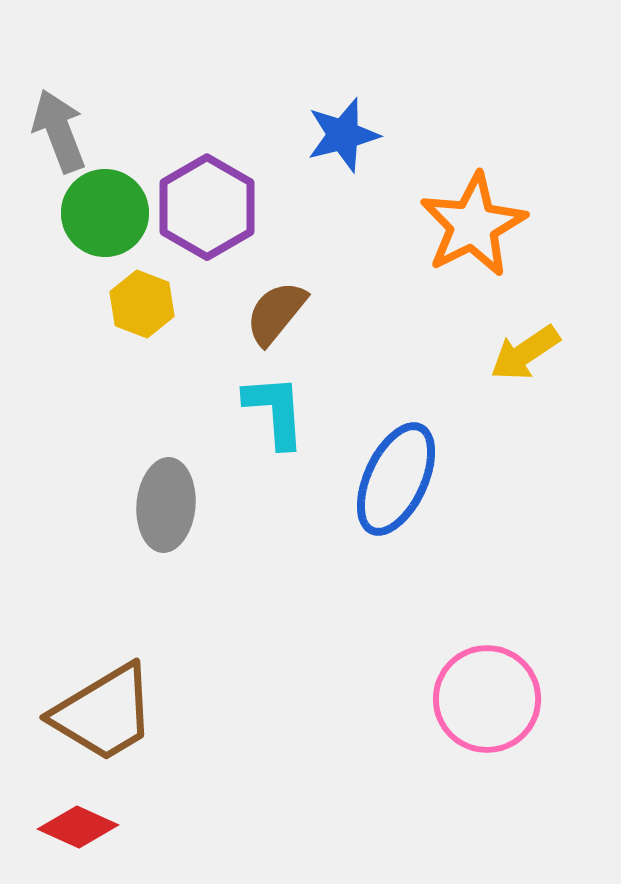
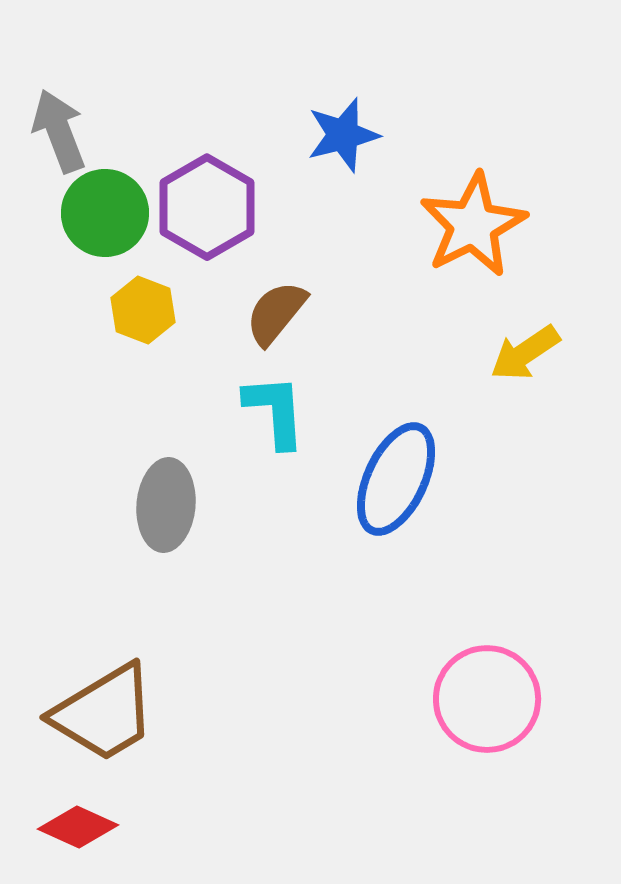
yellow hexagon: moved 1 px right, 6 px down
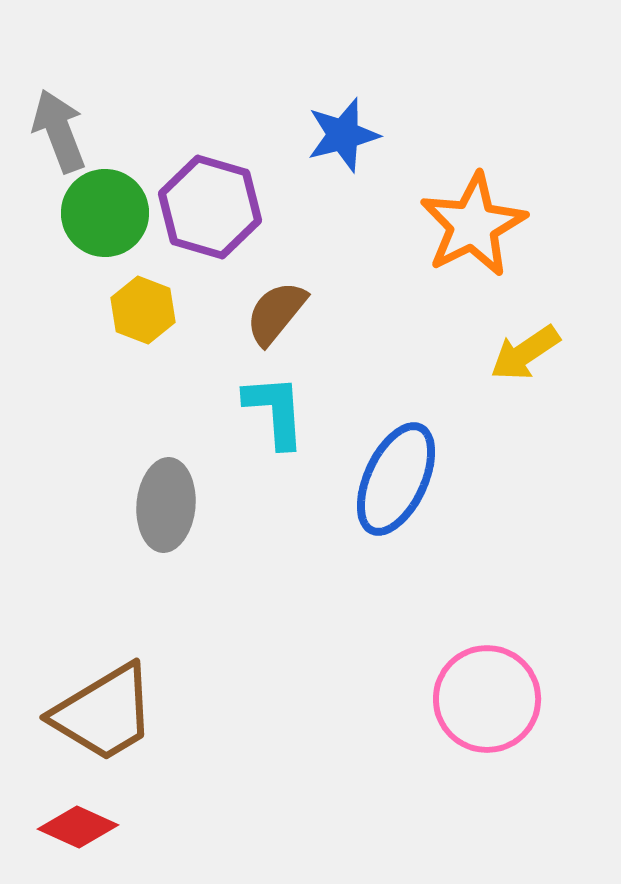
purple hexagon: moved 3 px right; rotated 14 degrees counterclockwise
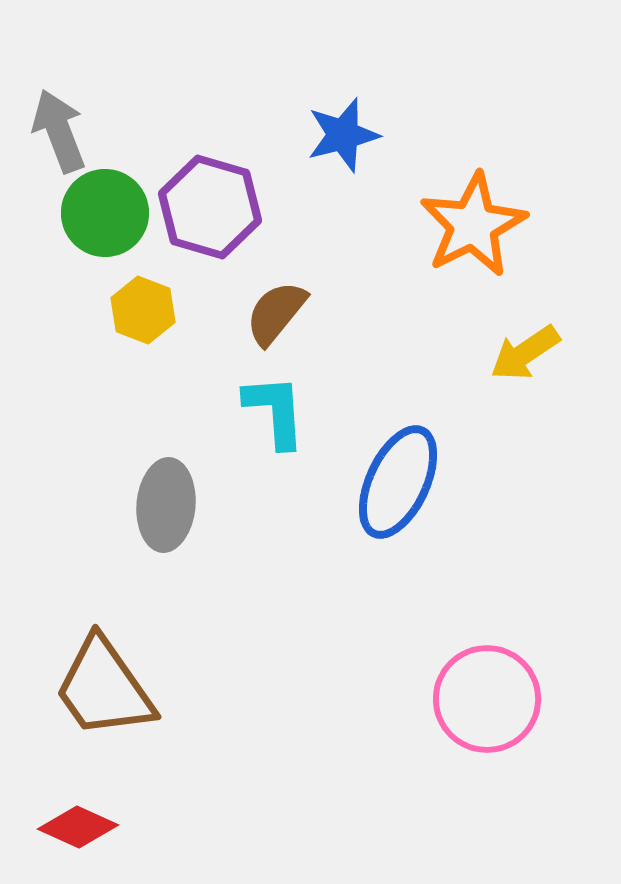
blue ellipse: moved 2 px right, 3 px down
brown trapezoid: moved 25 px up; rotated 86 degrees clockwise
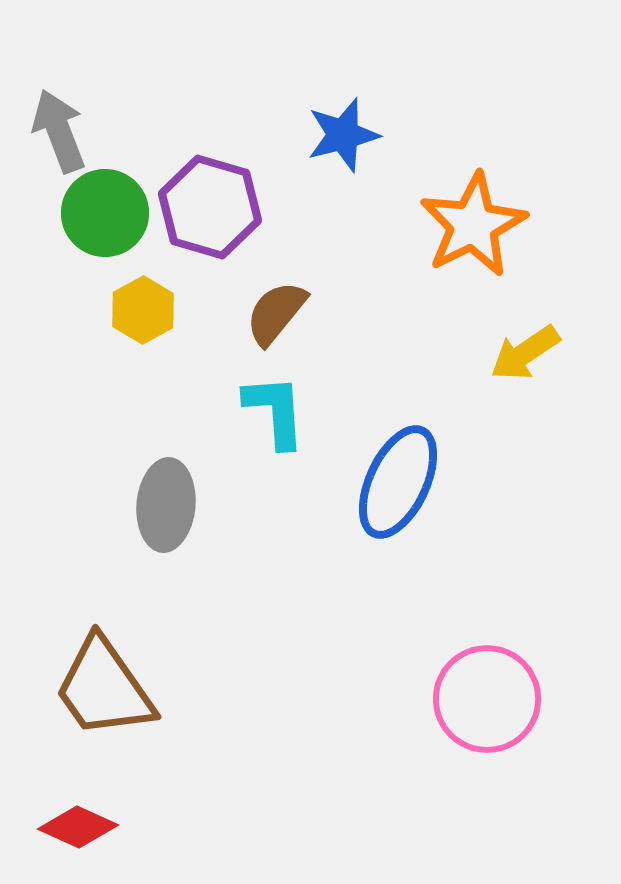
yellow hexagon: rotated 10 degrees clockwise
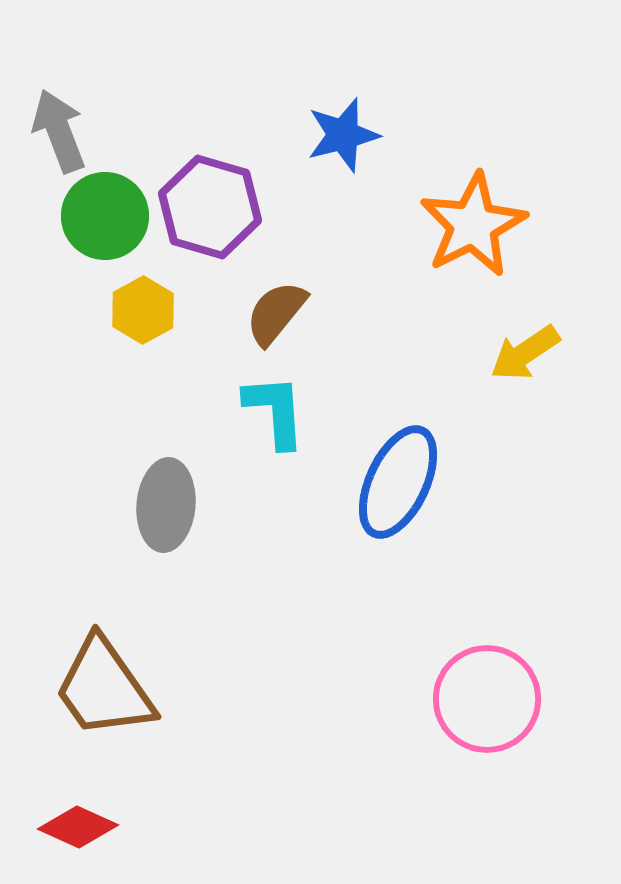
green circle: moved 3 px down
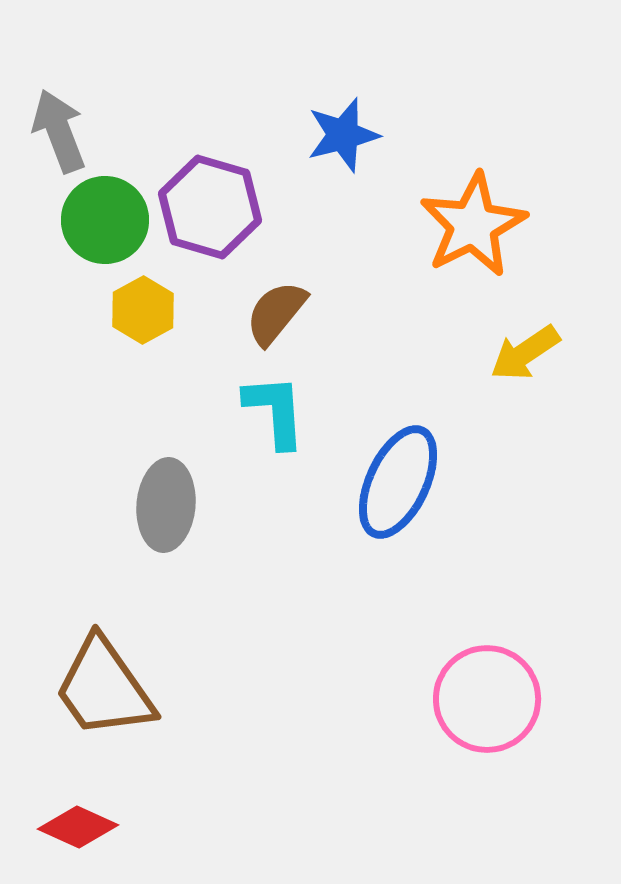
green circle: moved 4 px down
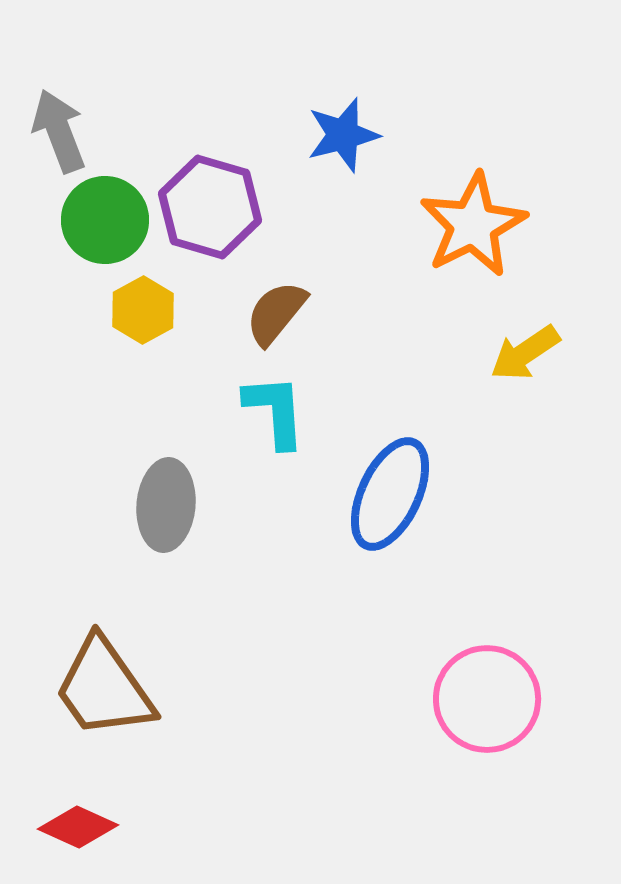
blue ellipse: moved 8 px left, 12 px down
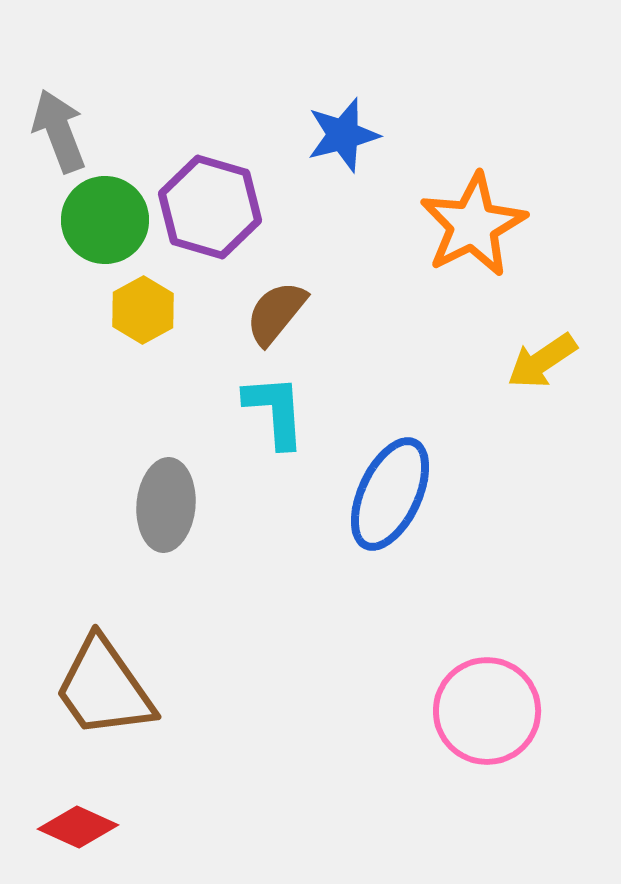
yellow arrow: moved 17 px right, 8 px down
pink circle: moved 12 px down
